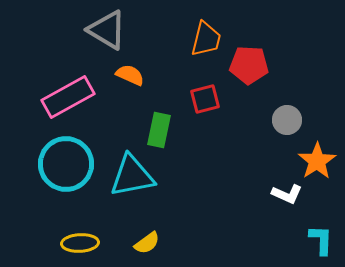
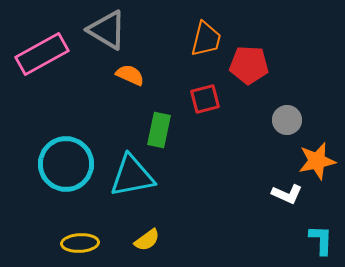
pink rectangle: moved 26 px left, 43 px up
orange star: rotated 21 degrees clockwise
yellow semicircle: moved 3 px up
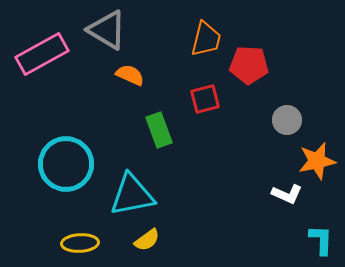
green rectangle: rotated 32 degrees counterclockwise
cyan triangle: moved 19 px down
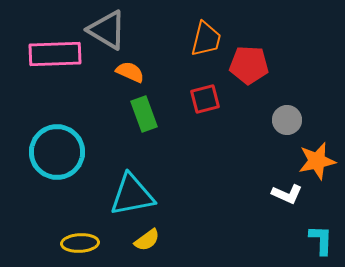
pink rectangle: moved 13 px right; rotated 27 degrees clockwise
orange semicircle: moved 3 px up
green rectangle: moved 15 px left, 16 px up
cyan circle: moved 9 px left, 12 px up
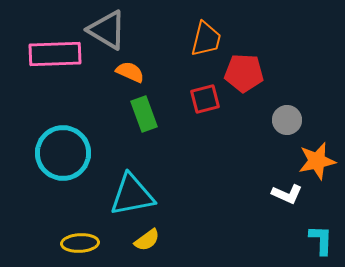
red pentagon: moved 5 px left, 8 px down
cyan circle: moved 6 px right, 1 px down
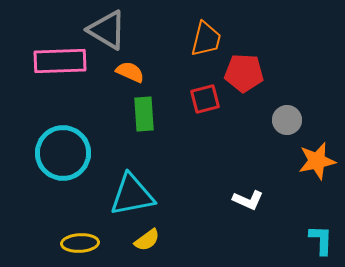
pink rectangle: moved 5 px right, 7 px down
green rectangle: rotated 16 degrees clockwise
white L-shape: moved 39 px left, 6 px down
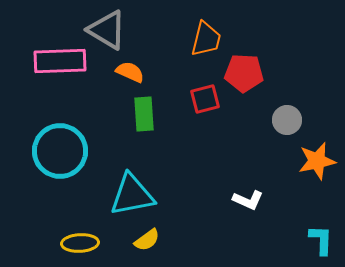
cyan circle: moved 3 px left, 2 px up
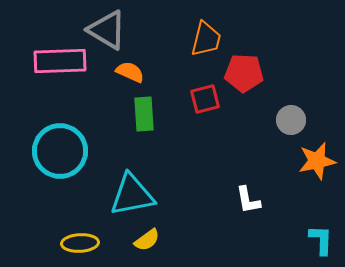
gray circle: moved 4 px right
white L-shape: rotated 56 degrees clockwise
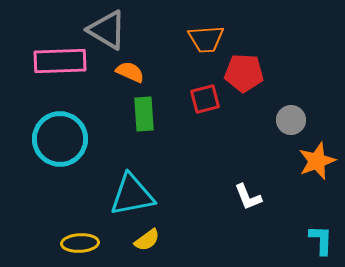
orange trapezoid: rotated 72 degrees clockwise
cyan circle: moved 12 px up
orange star: rotated 9 degrees counterclockwise
white L-shape: moved 3 px up; rotated 12 degrees counterclockwise
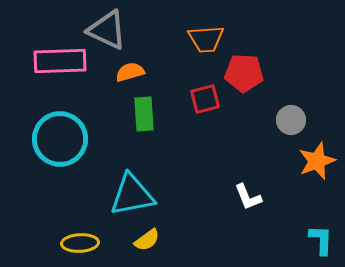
gray triangle: rotated 6 degrees counterclockwise
orange semicircle: rotated 40 degrees counterclockwise
